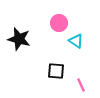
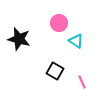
black square: moved 1 px left; rotated 24 degrees clockwise
pink line: moved 1 px right, 3 px up
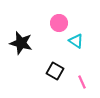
black star: moved 2 px right, 4 px down
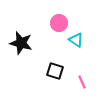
cyan triangle: moved 1 px up
black square: rotated 12 degrees counterclockwise
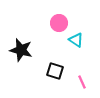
black star: moved 7 px down
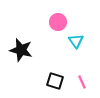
pink circle: moved 1 px left, 1 px up
cyan triangle: moved 1 px down; rotated 21 degrees clockwise
black square: moved 10 px down
